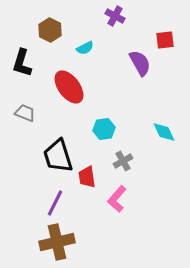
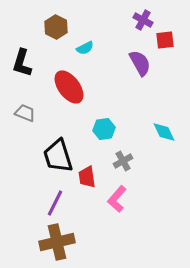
purple cross: moved 28 px right, 4 px down
brown hexagon: moved 6 px right, 3 px up
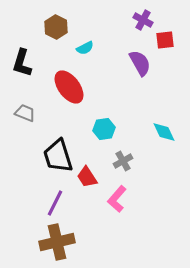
red trapezoid: rotated 25 degrees counterclockwise
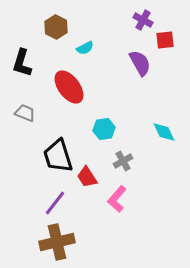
purple line: rotated 12 degrees clockwise
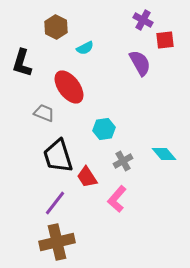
gray trapezoid: moved 19 px right
cyan diamond: moved 22 px down; rotated 15 degrees counterclockwise
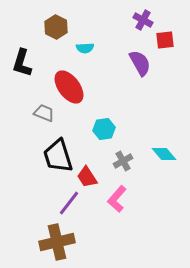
cyan semicircle: rotated 24 degrees clockwise
purple line: moved 14 px right
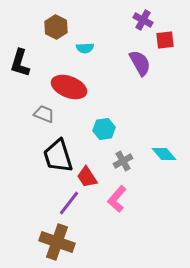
black L-shape: moved 2 px left
red ellipse: rotated 32 degrees counterclockwise
gray trapezoid: moved 1 px down
brown cross: rotated 32 degrees clockwise
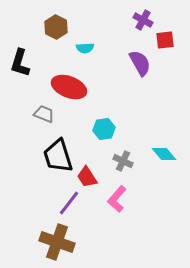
gray cross: rotated 36 degrees counterclockwise
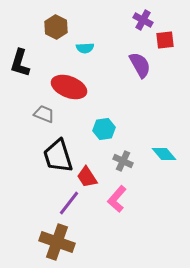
purple semicircle: moved 2 px down
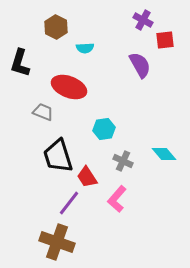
gray trapezoid: moved 1 px left, 2 px up
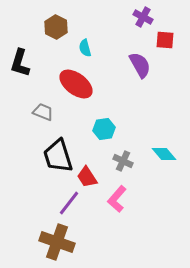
purple cross: moved 3 px up
red square: rotated 12 degrees clockwise
cyan semicircle: rotated 78 degrees clockwise
red ellipse: moved 7 px right, 3 px up; rotated 16 degrees clockwise
